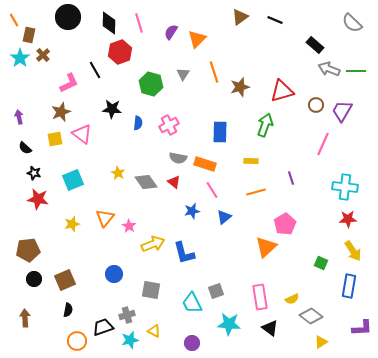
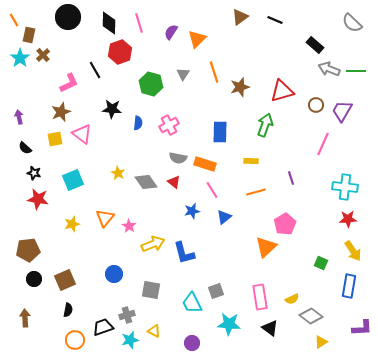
orange circle at (77, 341): moved 2 px left, 1 px up
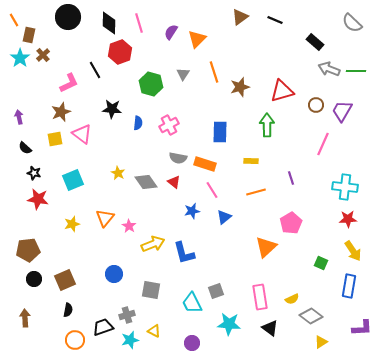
black rectangle at (315, 45): moved 3 px up
green arrow at (265, 125): moved 2 px right; rotated 20 degrees counterclockwise
pink pentagon at (285, 224): moved 6 px right, 1 px up
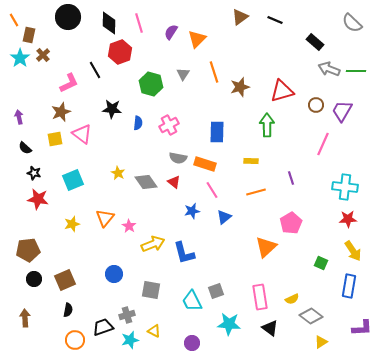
blue rectangle at (220, 132): moved 3 px left
cyan trapezoid at (192, 303): moved 2 px up
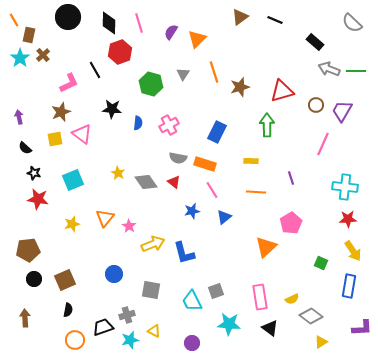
blue rectangle at (217, 132): rotated 25 degrees clockwise
orange line at (256, 192): rotated 18 degrees clockwise
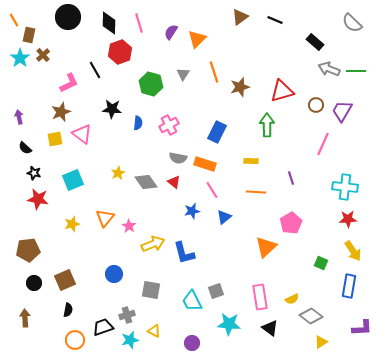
yellow star at (118, 173): rotated 16 degrees clockwise
black circle at (34, 279): moved 4 px down
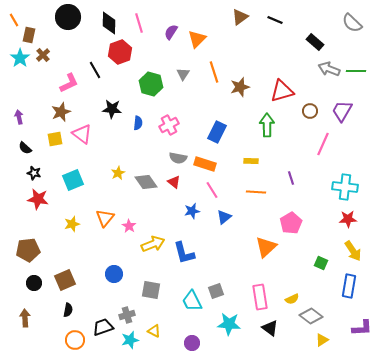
brown circle at (316, 105): moved 6 px left, 6 px down
yellow triangle at (321, 342): moved 1 px right, 2 px up
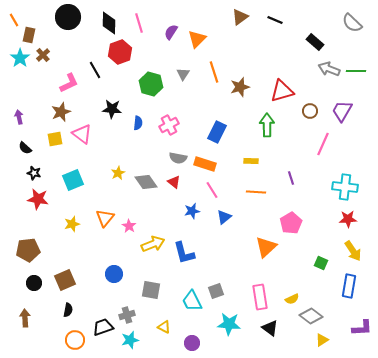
yellow triangle at (154, 331): moved 10 px right, 4 px up
